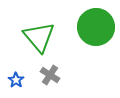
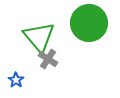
green circle: moved 7 px left, 4 px up
gray cross: moved 2 px left, 16 px up
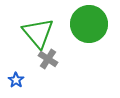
green circle: moved 1 px down
green triangle: moved 1 px left, 4 px up
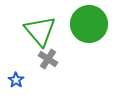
green triangle: moved 2 px right, 2 px up
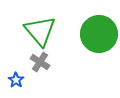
green circle: moved 10 px right, 10 px down
gray cross: moved 8 px left, 3 px down
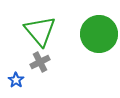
gray cross: rotated 30 degrees clockwise
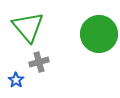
green triangle: moved 12 px left, 4 px up
gray cross: moved 1 px left; rotated 12 degrees clockwise
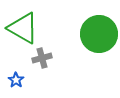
green triangle: moved 5 px left, 1 px down; rotated 20 degrees counterclockwise
gray cross: moved 3 px right, 4 px up
